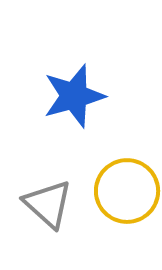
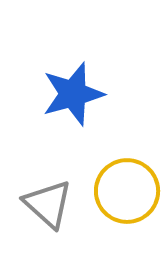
blue star: moved 1 px left, 2 px up
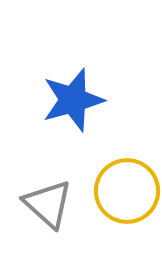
blue star: moved 6 px down
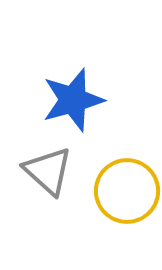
gray triangle: moved 33 px up
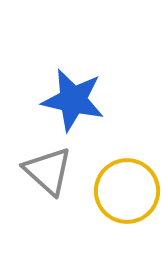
blue star: rotated 28 degrees clockwise
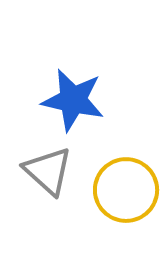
yellow circle: moved 1 px left, 1 px up
